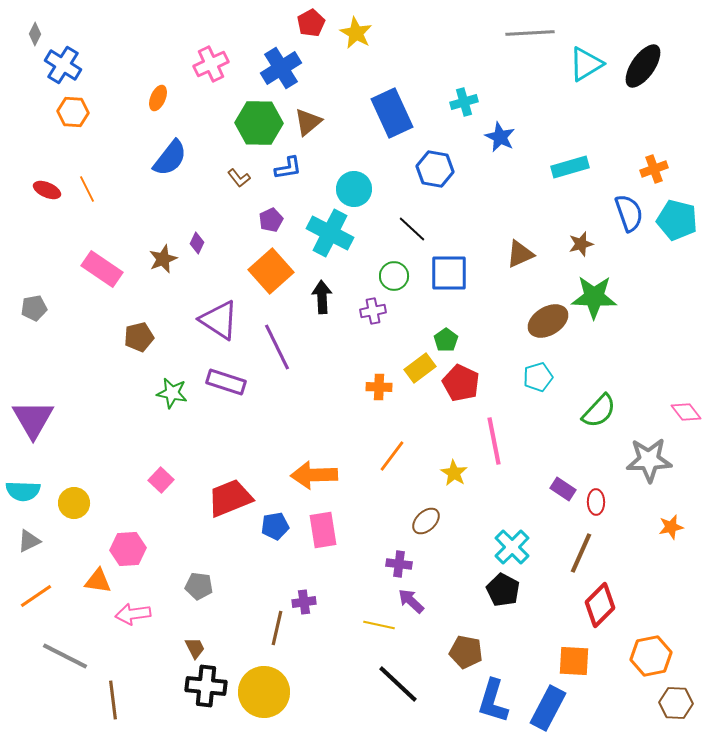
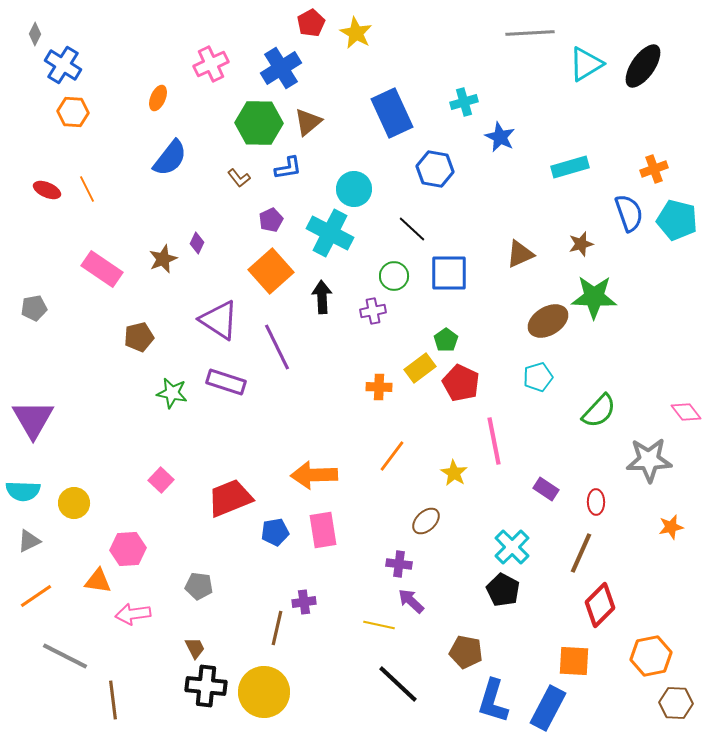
purple rectangle at (563, 489): moved 17 px left
blue pentagon at (275, 526): moved 6 px down
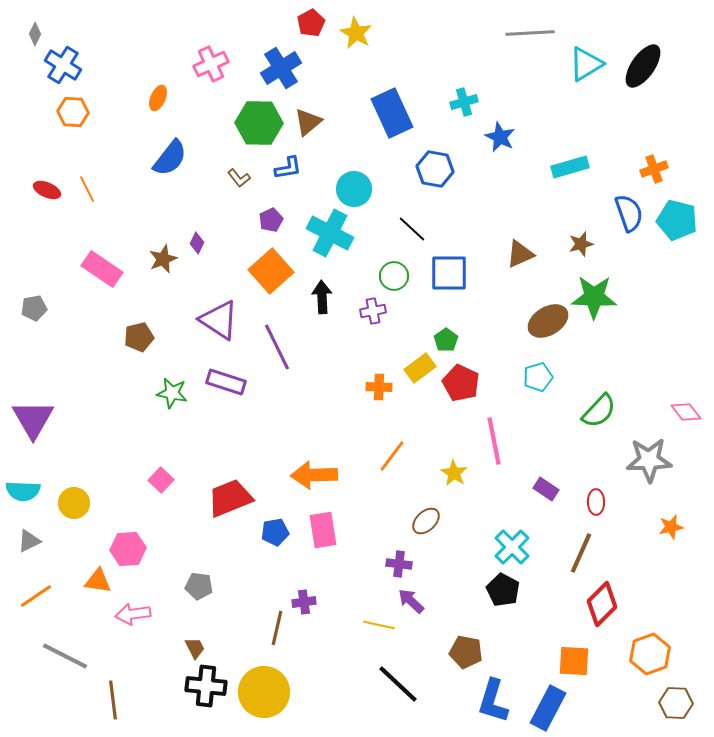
red diamond at (600, 605): moved 2 px right, 1 px up
orange hexagon at (651, 656): moved 1 px left, 2 px up; rotated 9 degrees counterclockwise
